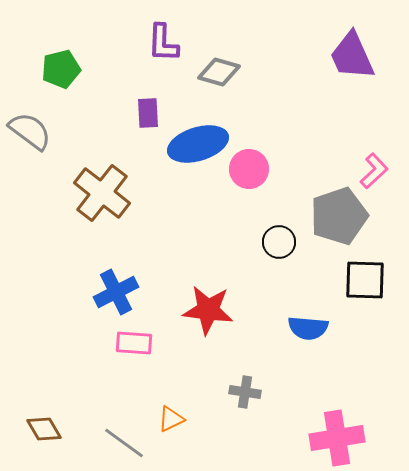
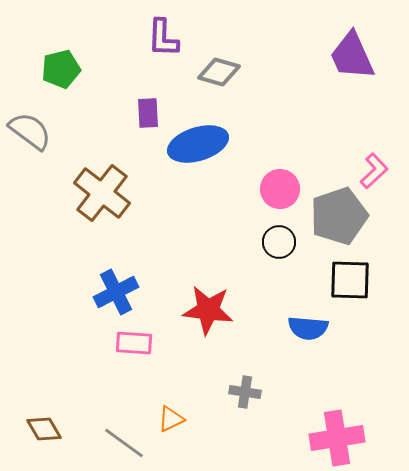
purple L-shape: moved 5 px up
pink circle: moved 31 px right, 20 px down
black square: moved 15 px left
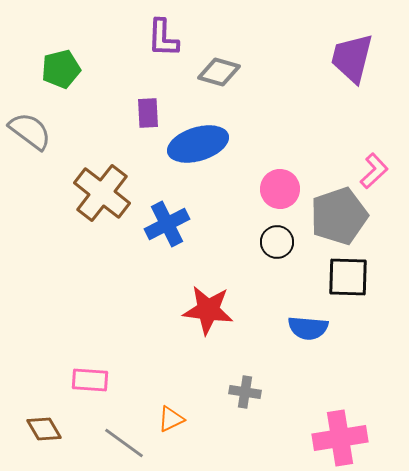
purple trapezoid: moved 2 px down; rotated 38 degrees clockwise
black circle: moved 2 px left
black square: moved 2 px left, 3 px up
blue cross: moved 51 px right, 68 px up
pink rectangle: moved 44 px left, 37 px down
pink cross: moved 3 px right
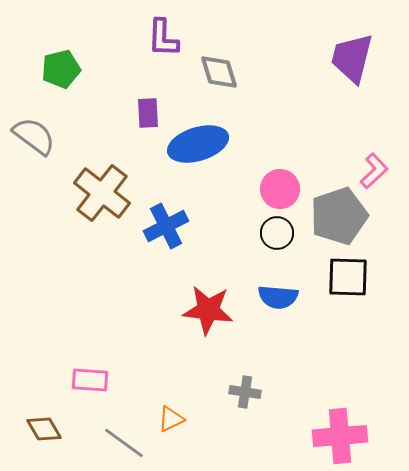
gray diamond: rotated 57 degrees clockwise
gray semicircle: moved 4 px right, 5 px down
blue cross: moved 1 px left, 2 px down
black circle: moved 9 px up
blue semicircle: moved 30 px left, 31 px up
pink cross: moved 2 px up; rotated 4 degrees clockwise
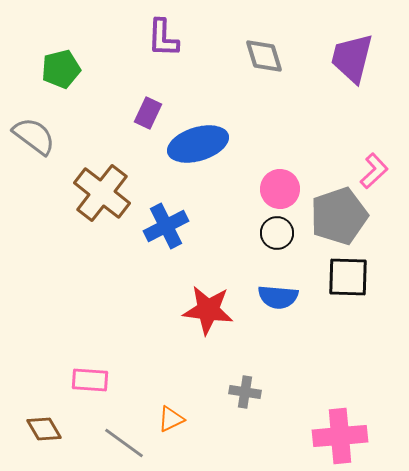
gray diamond: moved 45 px right, 16 px up
purple rectangle: rotated 28 degrees clockwise
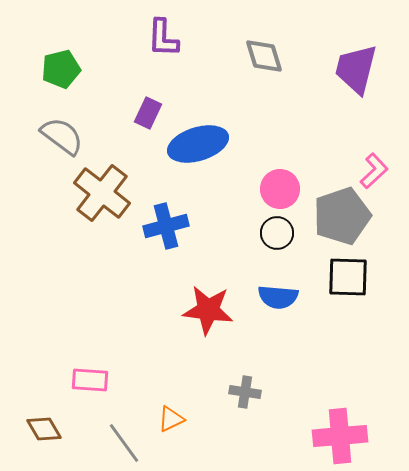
purple trapezoid: moved 4 px right, 11 px down
gray semicircle: moved 28 px right
gray pentagon: moved 3 px right
blue cross: rotated 12 degrees clockwise
gray line: rotated 18 degrees clockwise
